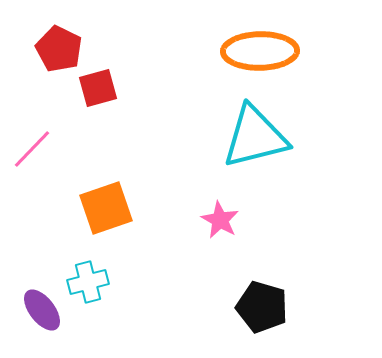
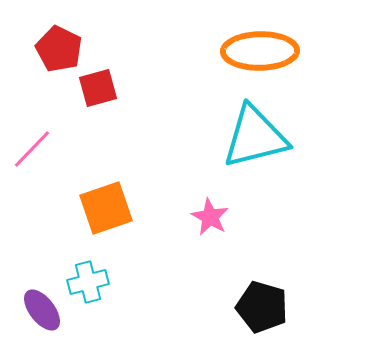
pink star: moved 10 px left, 3 px up
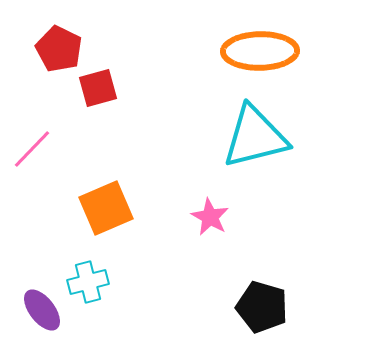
orange square: rotated 4 degrees counterclockwise
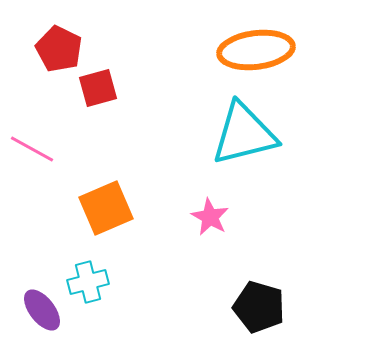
orange ellipse: moved 4 px left, 1 px up; rotated 6 degrees counterclockwise
cyan triangle: moved 11 px left, 3 px up
pink line: rotated 75 degrees clockwise
black pentagon: moved 3 px left
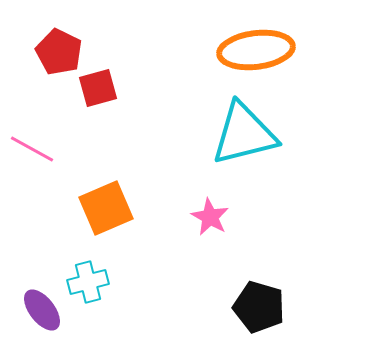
red pentagon: moved 3 px down
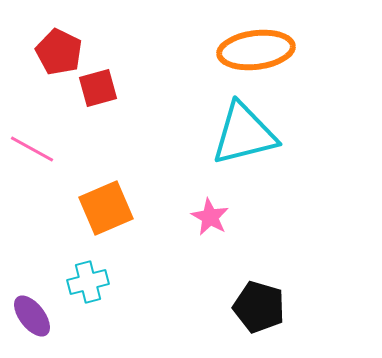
purple ellipse: moved 10 px left, 6 px down
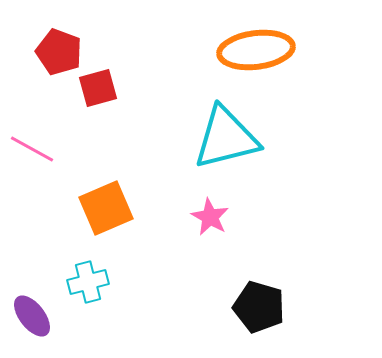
red pentagon: rotated 6 degrees counterclockwise
cyan triangle: moved 18 px left, 4 px down
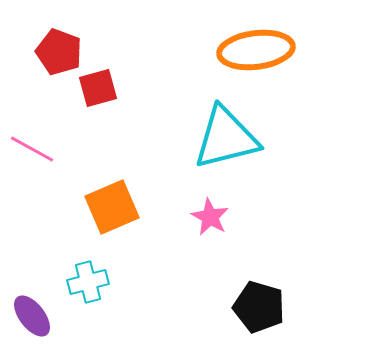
orange square: moved 6 px right, 1 px up
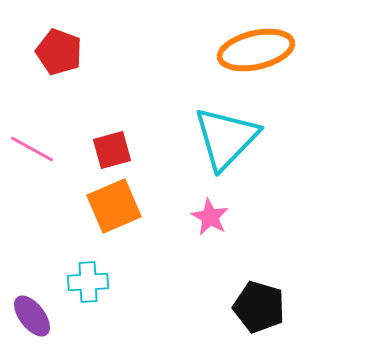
orange ellipse: rotated 6 degrees counterclockwise
red square: moved 14 px right, 62 px down
cyan triangle: rotated 32 degrees counterclockwise
orange square: moved 2 px right, 1 px up
cyan cross: rotated 12 degrees clockwise
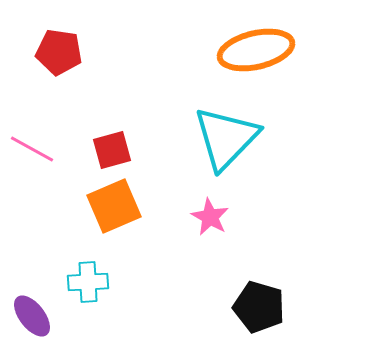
red pentagon: rotated 12 degrees counterclockwise
